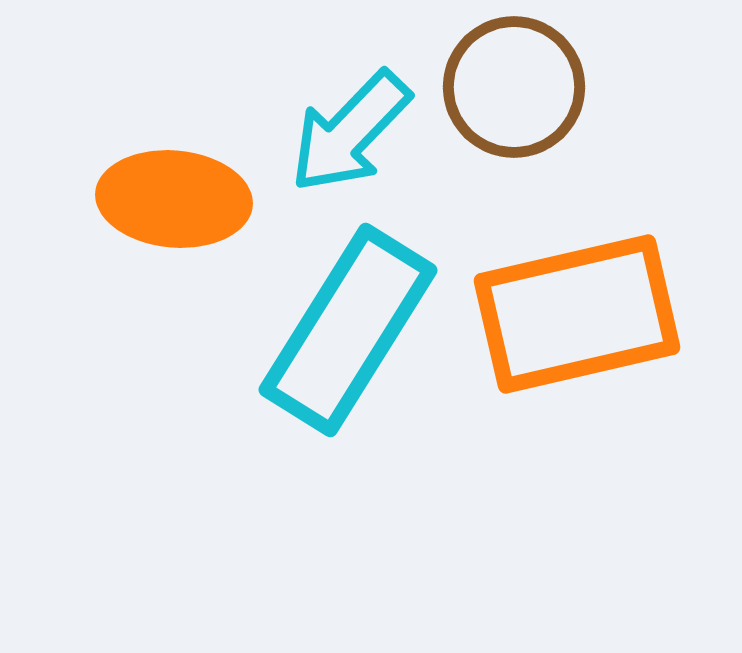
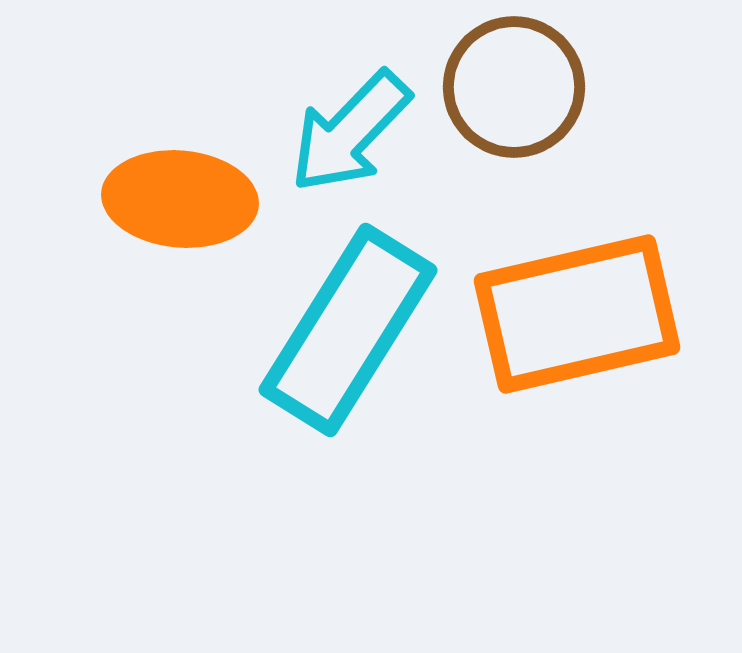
orange ellipse: moved 6 px right
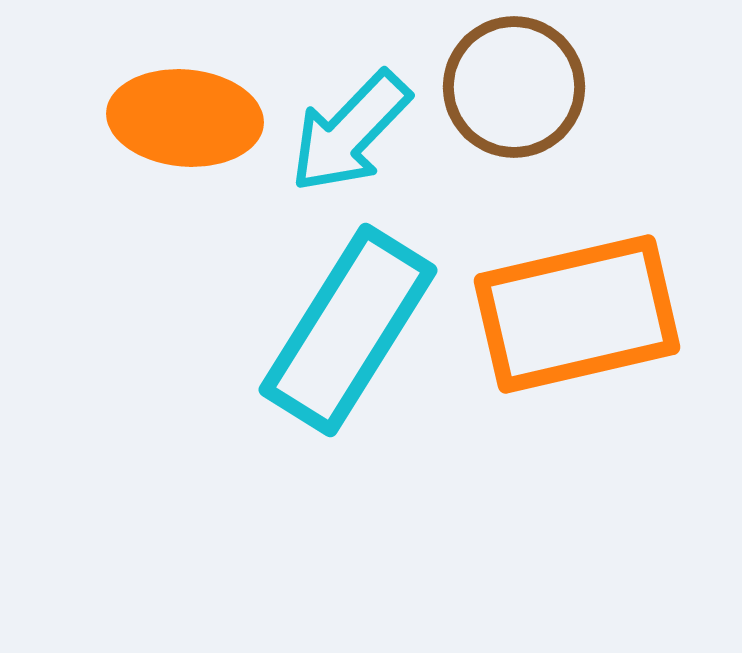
orange ellipse: moved 5 px right, 81 px up
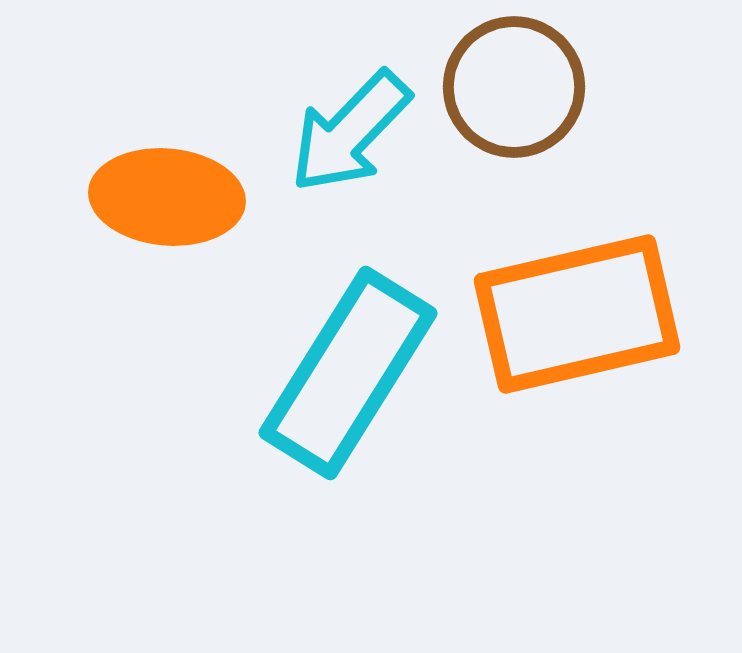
orange ellipse: moved 18 px left, 79 px down
cyan rectangle: moved 43 px down
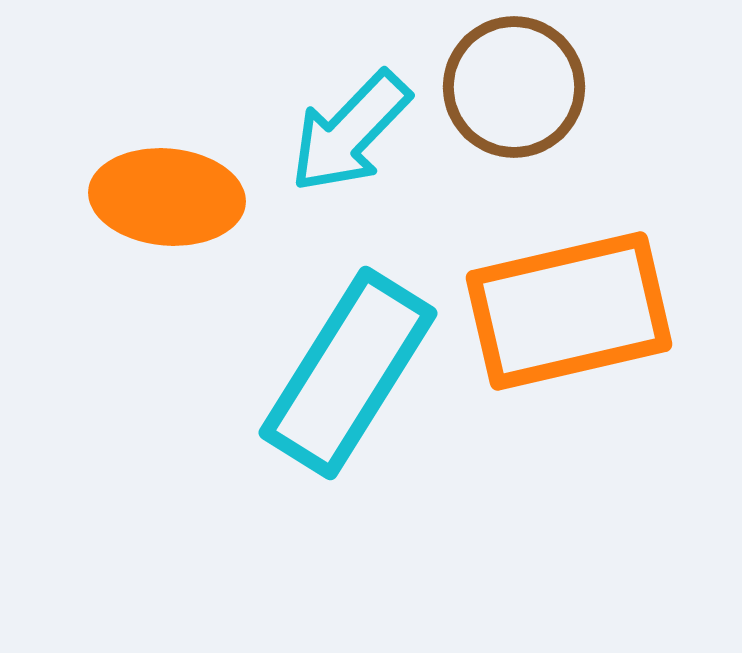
orange rectangle: moved 8 px left, 3 px up
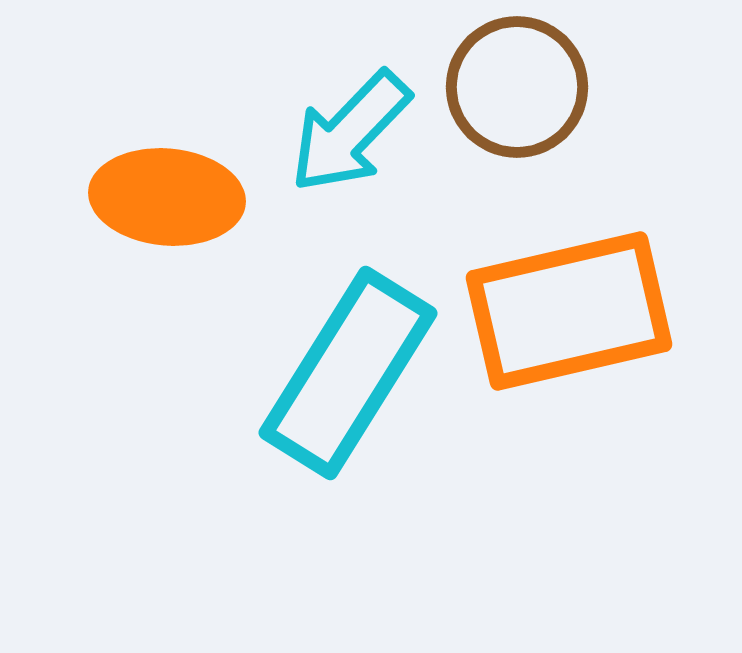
brown circle: moved 3 px right
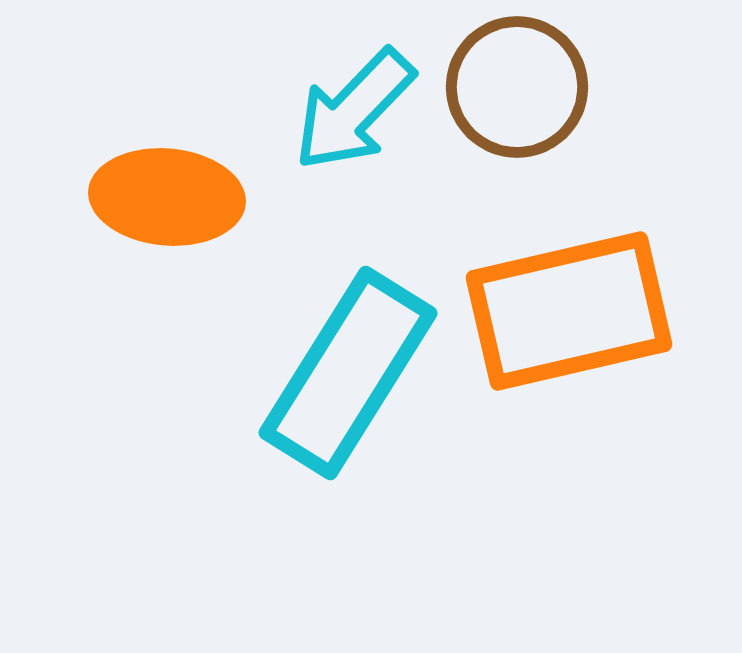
cyan arrow: moved 4 px right, 22 px up
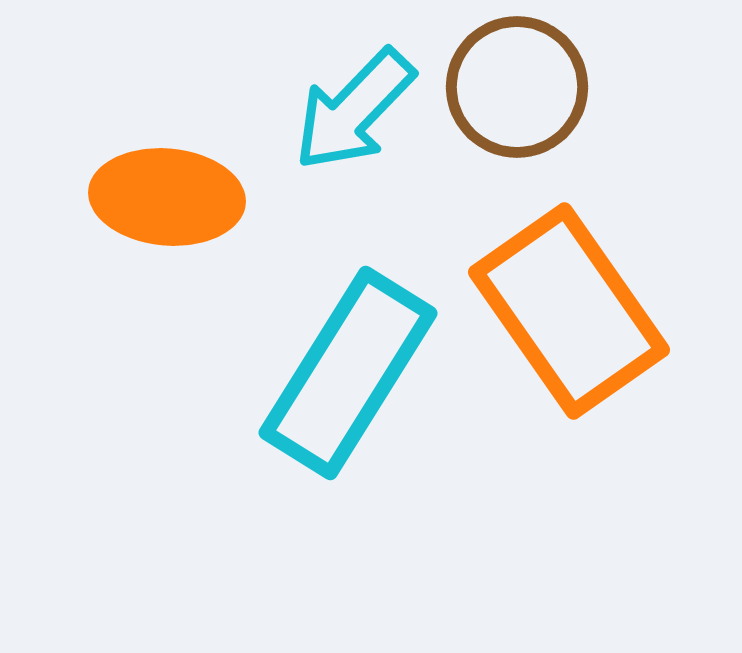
orange rectangle: rotated 68 degrees clockwise
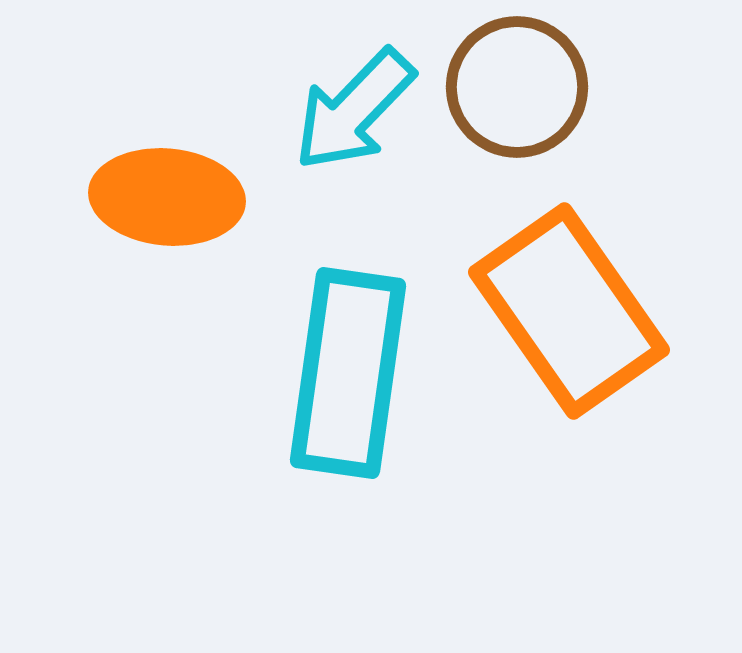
cyan rectangle: rotated 24 degrees counterclockwise
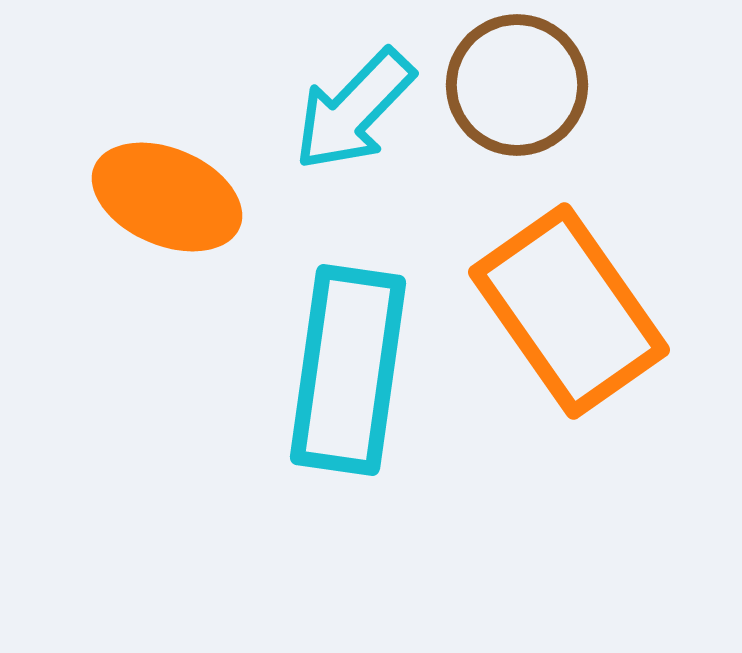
brown circle: moved 2 px up
orange ellipse: rotated 18 degrees clockwise
cyan rectangle: moved 3 px up
